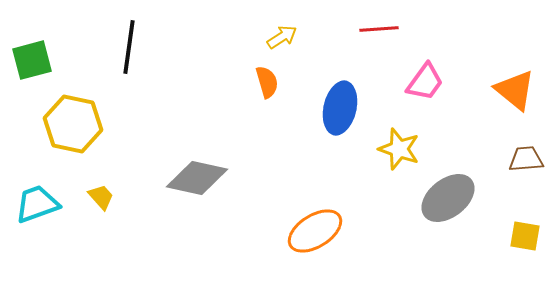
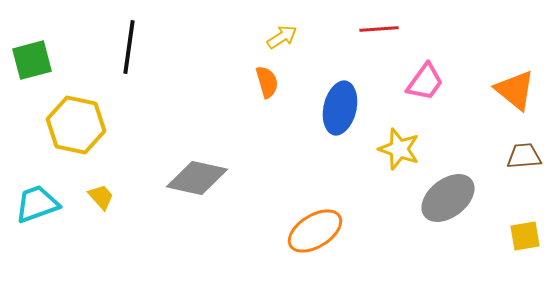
yellow hexagon: moved 3 px right, 1 px down
brown trapezoid: moved 2 px left, 3 px up
yellow square: rotated 20 degrees counterclockwise
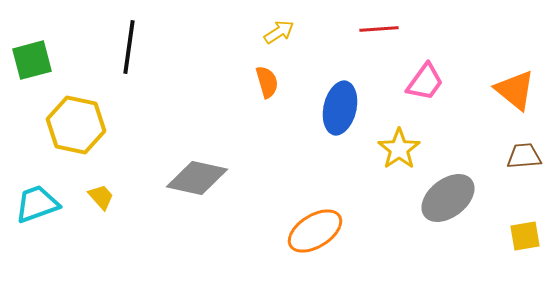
yellow arrow: moved 3 px left, 5 px up
yellow star: rotated 18 degrees clockwise
